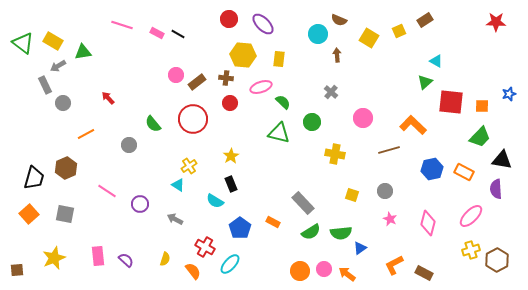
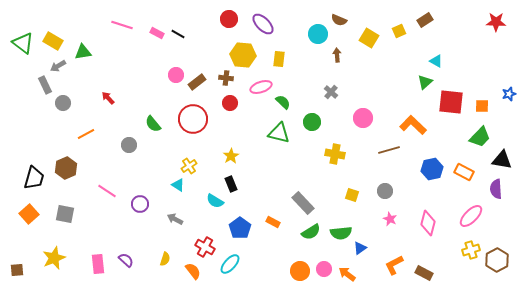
pink rectangle at (98, 256): moved 8 px down
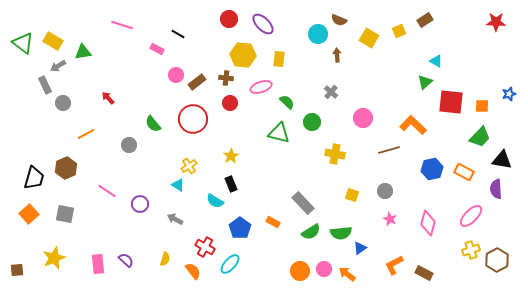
pink rectangle at (157, 33): moved 16 px down
green semicircle at (283, 102): moved 4 px right
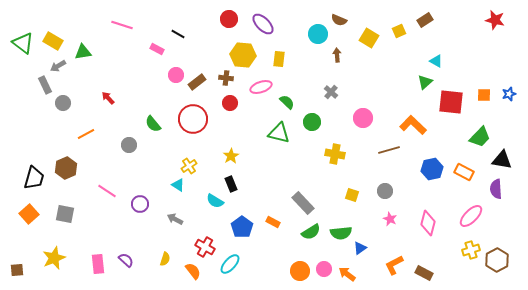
red star at (496, 22): moved 1 px left, 2 px up; rotated 12 degrees clockwise
orange square at (482, 106): moved 2 px right, 11 px up
blue pentagon at (240, 228): moved 2 px right, 1 px up
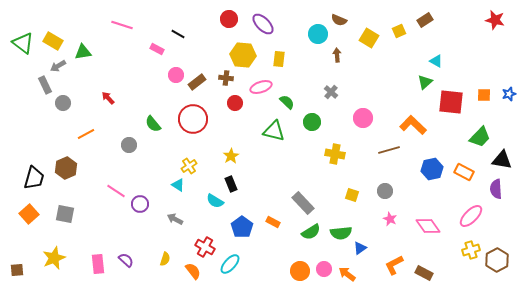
red circle at (230, 103): moved 5 px right
green triangle at (279, 133): moved 5 px left, 2 px up
pink line at (107, 191): moved 9 px right
pink diamond at (428, 223): moved 3 px down; rotated 50 degrees counterclockwise
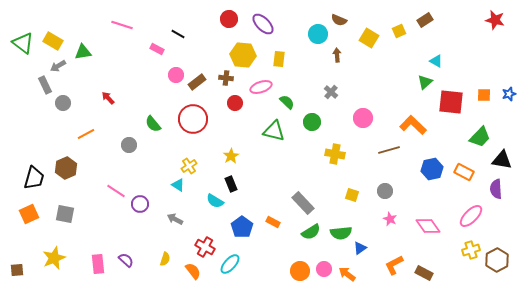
orange square at (29, 214): rotated 18 degrees clockwise
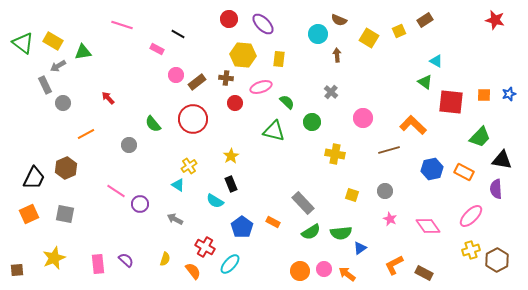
green triangle at (425, 82): rotated 42 degrees counterclockwise
black trapezoid at (34, 178): rotated 10 degrees clockwise
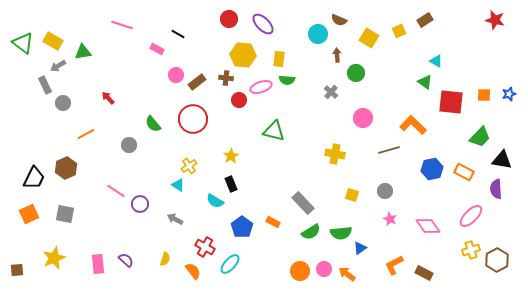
green semicircle at (287, 102): moved 22 px up; rotated 140 degrees clockwise
red circle at (235, 103): moved 4 px right, 3 px up
green circle at (312, 122): moved 44 px right, 49 px up
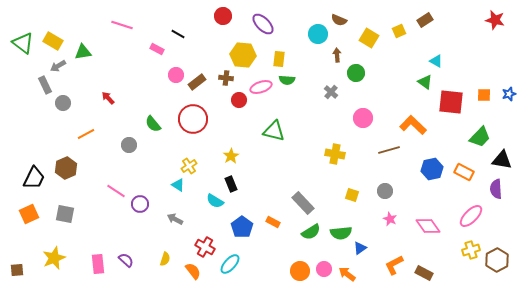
red circle at (229, 19): moved 6 px left, 3 px up
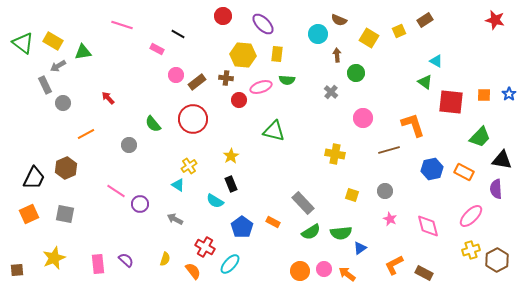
yellow rectangle at (279, 59): moved 2 px left, 5 px up
blue star at (509, 94): rotated 16 degrees counterclockwise
orange L-shape at (413, 125): rotated 28 degrees clockwise
pink diamond at (428, 226): rotated 20 degrees clockwise
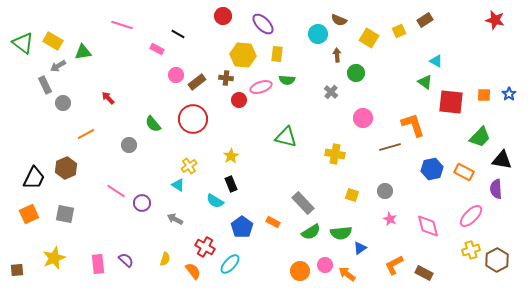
green triangle at (274, 131): moved 12 px right, 6 px down
brown line at (389, 150): moved 1 px right, 3 px up
purple circle at (140, 204): moved 2 px right, 1 px up
pink circle at (324, 269): moved 1 px right, 4 px up
